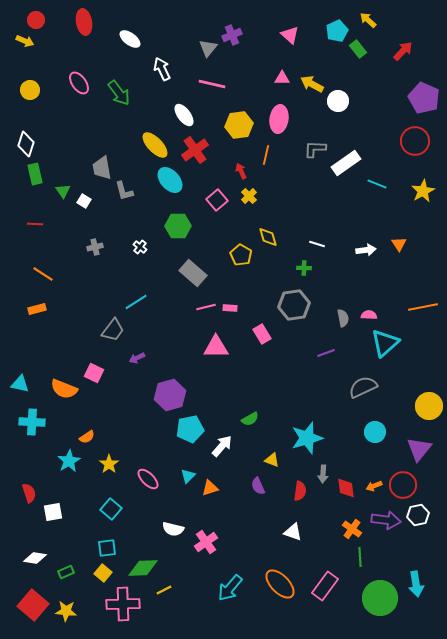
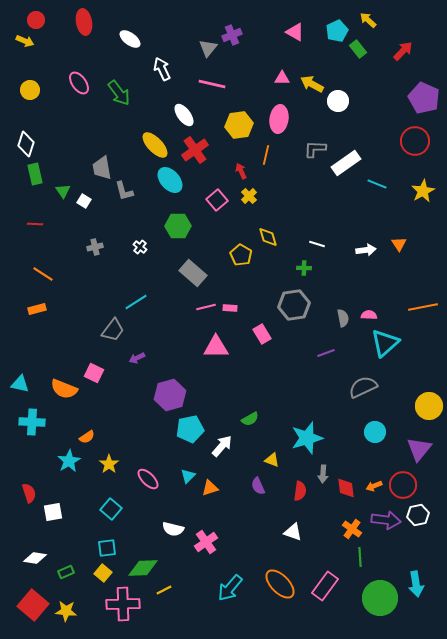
pink triangle at (290, 35): moved 5 px right, 3 px up; rotated 12 degrees counterclockwise
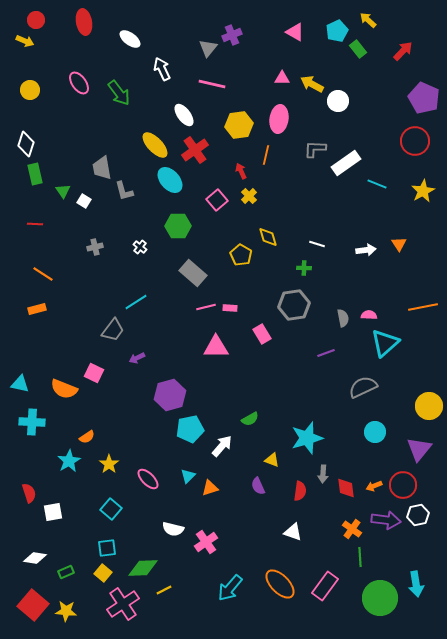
pink cross at (123, 604): rotated 32 degrees counterclockwise
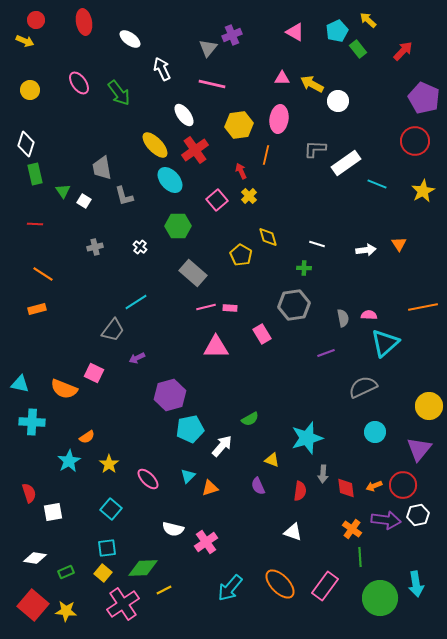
gray L-shape at (124, 191): moved 5 px down
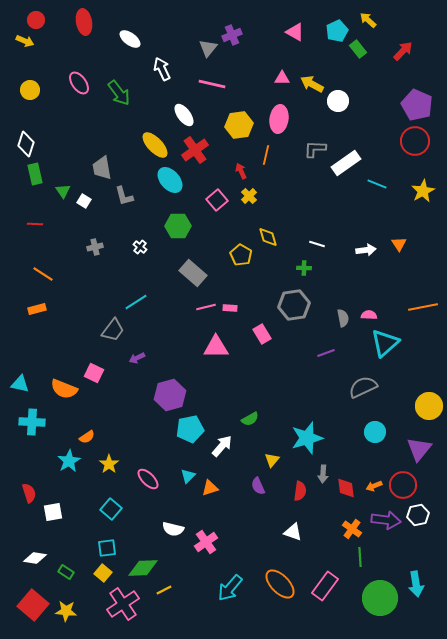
purple pentagon at (424, 98): moved 7 px left, 7 px down
yellow triangle at (272, 460): rotated 49 degrees clockwise
green rectangle at (66, 572): rotated 56 degrees clockwise
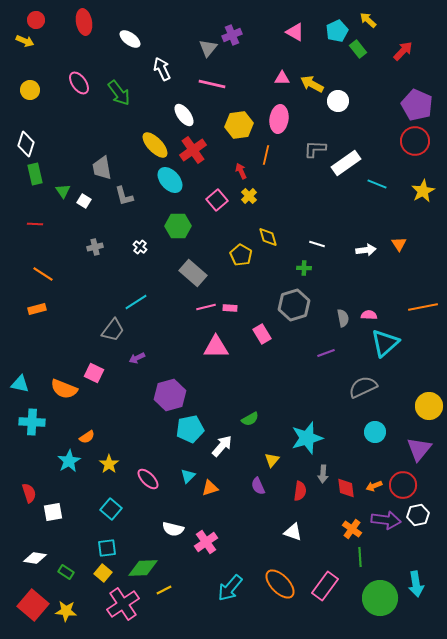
red cross at (195, 150): moved 2 px left
gray hexagon at (294, 305): rotated 8 degrees counterclockwise
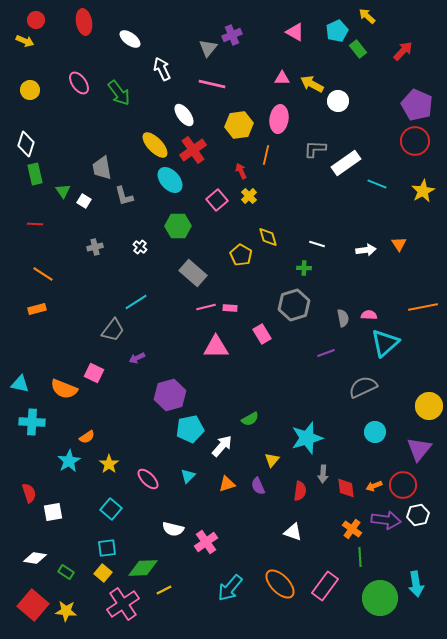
yellow arrow at (368, 20): moved 1 px left, 4 px up
orange triangle at (210, 488): moved 17 px right, 4 px up
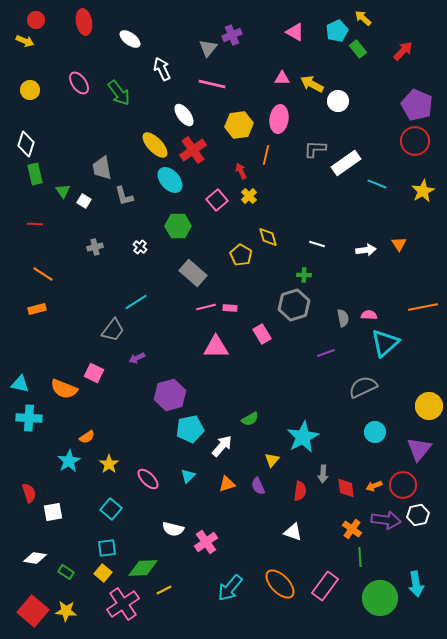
yellow arrow at (367, 16): moved 4 px left, 2 px down
green cross at (304, 268): moved 7 px down
cyan cross at (32, 422): moved 3 px left, 4 px up
cyan star at (307, 438): moved 4 px left, 1 px up; rotated 12 degrees counterclockwise
red square at (33, 605): moved 6 px down
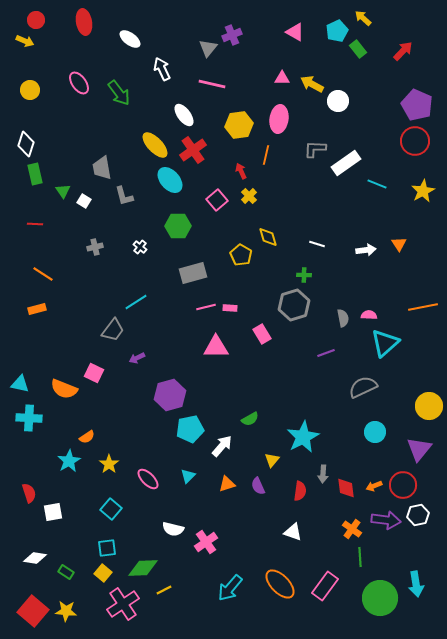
gray rectangle at (193, 273): rotated 56 degrees counterclockwise
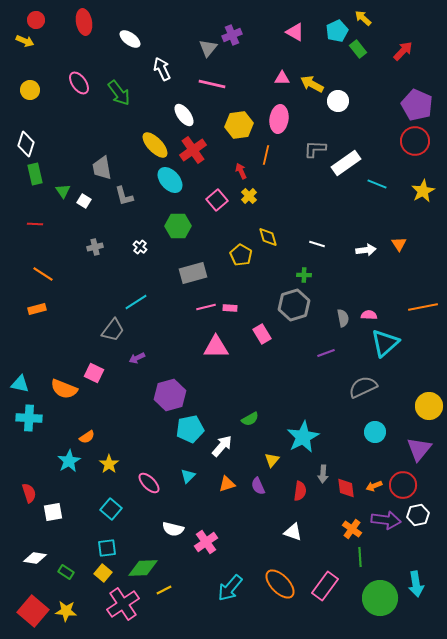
pink ellipse at (148, 479): moved 1 px right, 4 px down
